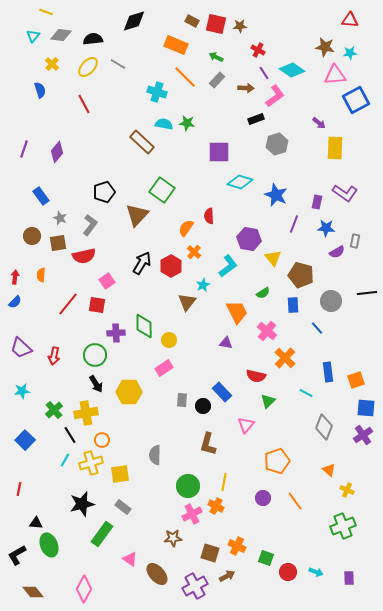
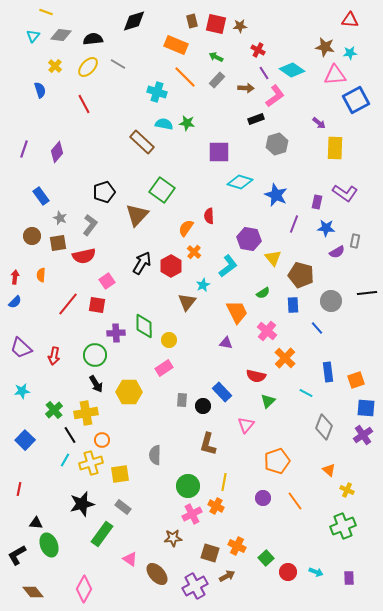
brown rectangle at (192, 21): rotated 48 degrees clockwise
yellow cross at (52, 64): moved 3 px right, 2 px down
green square at (266, 558): rotated 28 degrees clockwise
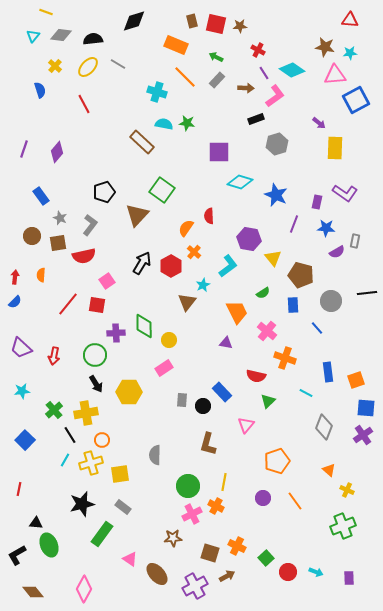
orange cross at (285, 358): rotated 25 degrees counterclockwise
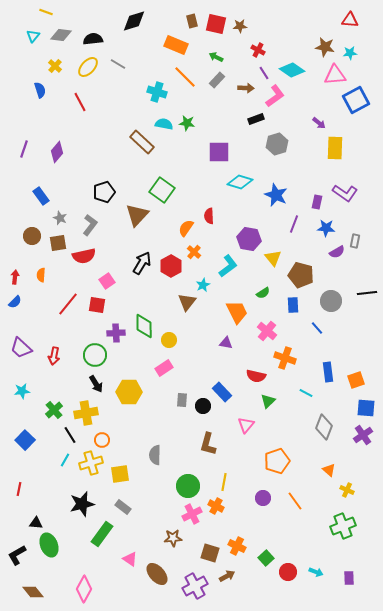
red line at (84, 104): moved 4 px left, 2 px up
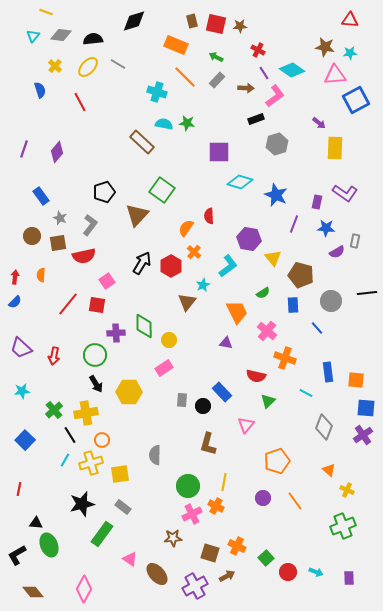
orange square at (356, 380): rotated 24 degrees clockwise
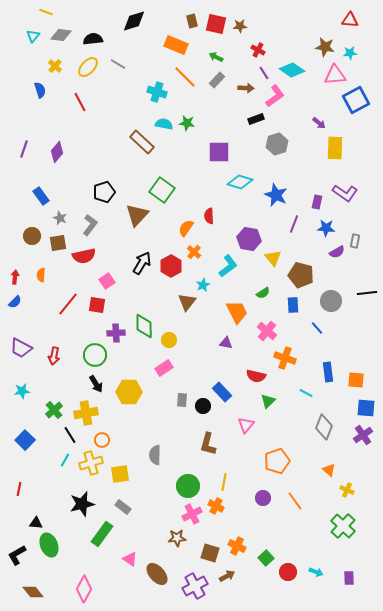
purple trapezoid at (21, 348): rotated 15 degrees counterclockwise
green cross at (343, 526): rotated 25 degrees counterclockwise
brown star at (173, 538): moved 4 px right
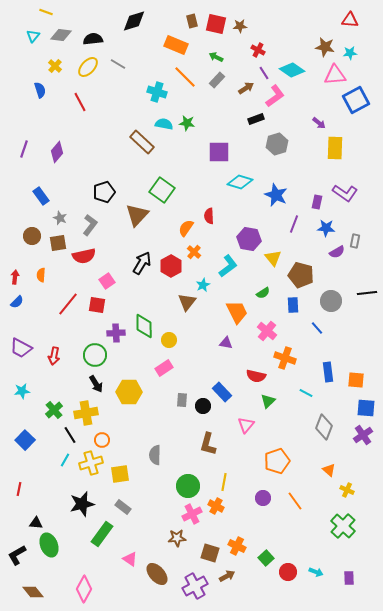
brown arrow at (246, 88): rotated 35 degrees counterclockwise
blue semicircle at (15, 302): moved 2 px right
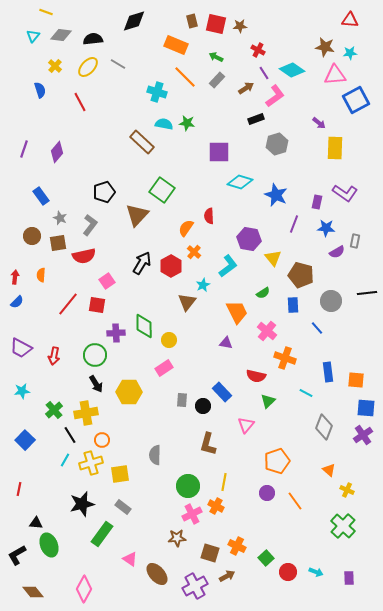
purple circle at (263, 498): moved 4 px right, 5 px up
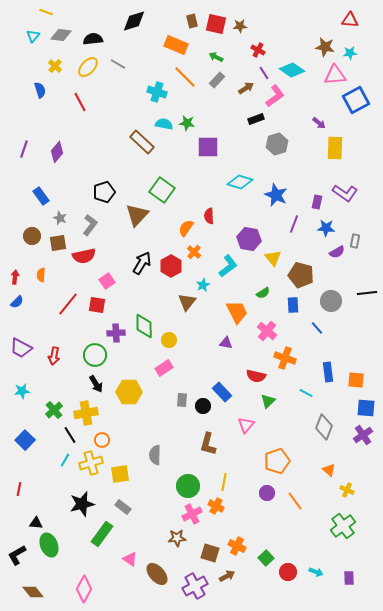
purple square at (219, 152): moved 11 px left, 5 px up
green cross at (343, 526): rotated 10 degrees clockwise
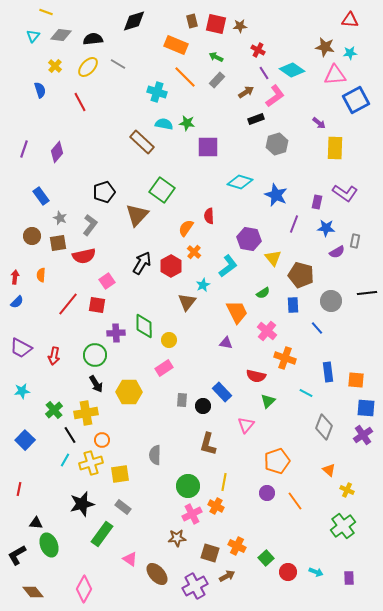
brown arrow at (246, 88): moved 4 px down
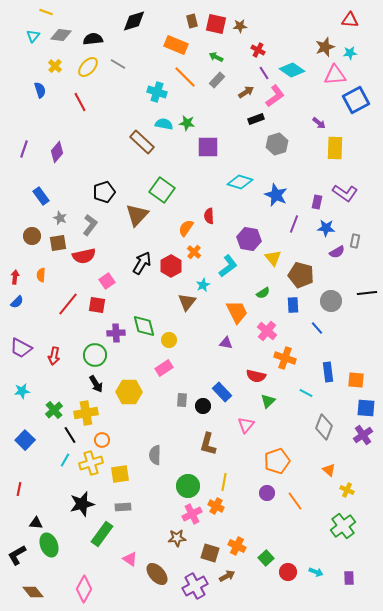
brown star at (325, 47): rotated 30 degrees counterclockwise
green diamond at (144, 326): rotated 15 degrees counterclockwise
gray rectangle at (123, 507): rotated 42 degrees counterclockwise
